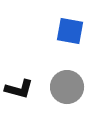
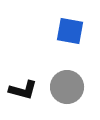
black L-shape: moved 4 px right, 1 px down
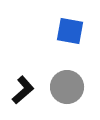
black L-shape: rotated 56 degrees counterclockwise
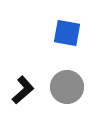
blue square: moved 3 px left, 2 px down
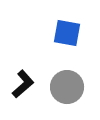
black L-shape: moved 6 px up
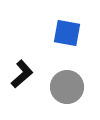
black L-shape: moved 1 px left, 10 px up
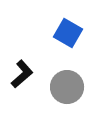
blue square: moved 1 px right; rotated 20 degrees clockwise
